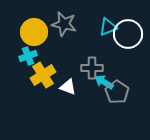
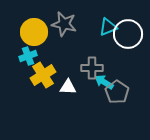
white triangle: rotated 18 degrees counterclockwise
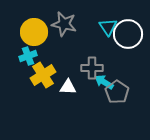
cyan triangle: rotated 42 degrees counterclockwise
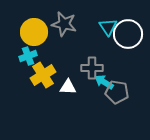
gray pentagon: rotated 25 degrees counterclockwise
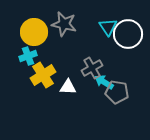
gray cross: rotated 30 degrees counterclockwise
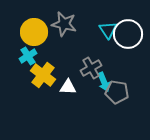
cyan triangle: moved 3 px down
cyan cross: rotated 12 degrees counterclockwise
gray cross: moved 1 px left
yellow cross: rotated 20 degrees counterclockwise
cyan arrow: rotated 144 degrees counterclockwise
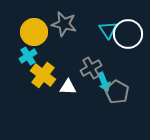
gray pentagon: rotated 20 degrees clockwise
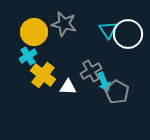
gray cross: moved 3 px down
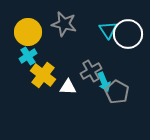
yellow circle: moved 6 px left
